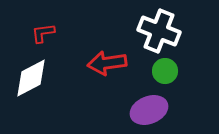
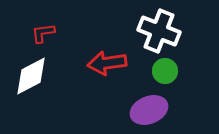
white diamond: moved 2 px up
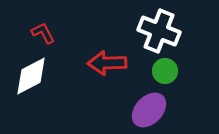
red L-shape: rotated 70 degrees clockwise
red arrow: rotated 6 degrees clockwise
purple ellipse: rotated 24 degrees counterclockwise
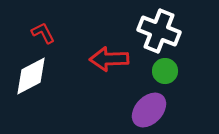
red arrow: moved 2 px right, 4 px up
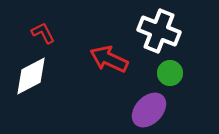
red arrow: rotated 27 degrees clockwise
green circle: moved 5 px right, 2 px down
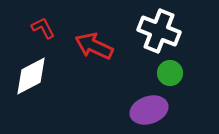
red L-shape: moved 5 px up
red arrow: moved 15 px left, 13 px up
purple ellipse: rotated 27 degrees clockwise
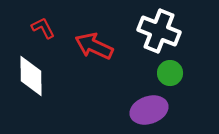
white diamond: rotated 63 degrees counterclockwise
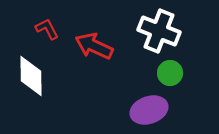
red L-shape: moved 4 px right, 1 px down
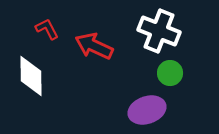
purple ellipse: moved 2 px left
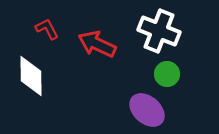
red arrow: moved 3 px right, 2 px up
green circle: moved 3 px left, 1 px down
purple ellipse: rotated 60 degrees clockwise
